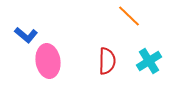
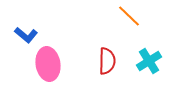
pink ellipse: moved 3 px down
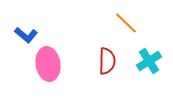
orange line: moved 3 px left, 7 px down
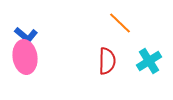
orange line: moved 6 px left
pink ellipse: moved 23 px left, 7 px up
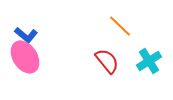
orange line: moved 3 px down
pink ellipse: rotated 24 degrees counterclockwise
red semicircle: rotated 40 degrees counterclockwise
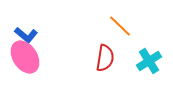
red semicircle: moved 2 px left, 3 px up; rotated 48 degrees clockwise
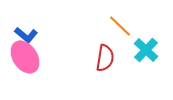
cyan cross: moved 3 px left, 11 px up; rotated 15 degrees counterclockwise
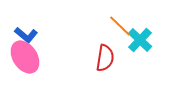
cyan cross: moved 6 px left, 10 px up
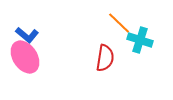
orange line: moved 1 px left, 3 px up
blue L-shape: moved 1 px right
cyan cross: rotated 25 degrees counterclockwise
